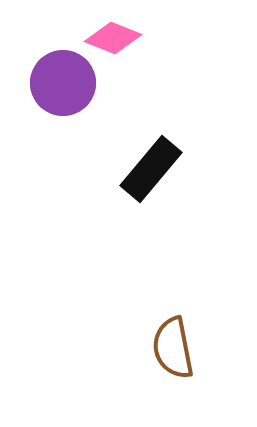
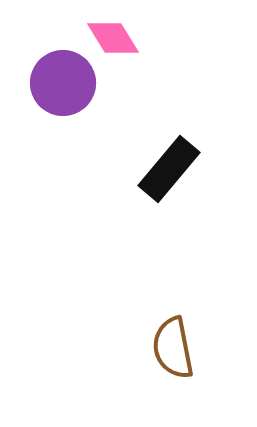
pink diamond: rotated 36 degrees clockwise
black rectangle: moved 18 px right
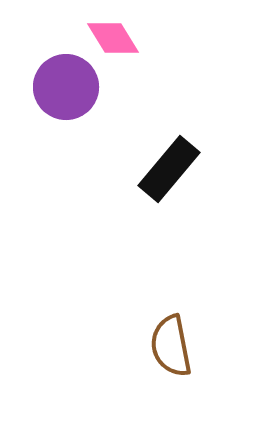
purple circle: moved 3 px right, 4 px down
brown semicircle: moved 2 px left, 2 px up
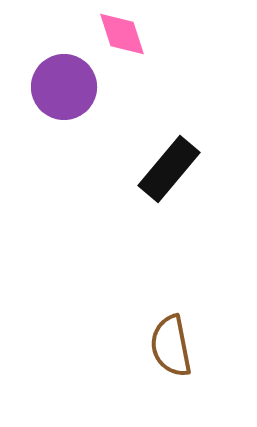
pink diamond: moved 9 px right, 4 px up; rotated 14 degrees clockwise
purple circle: moved 2 px left
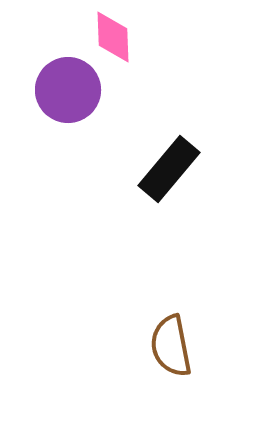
pink diamond: moved 9 px left, 3 px down; rotated 16 degrees clockwise
purple circle: moved 4 px right, 3 px down
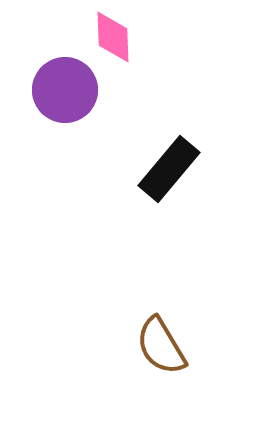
purple circle: moved 3 px left
brown semicircle: moved 10 px left; rotated 20 degrees counterclockwise
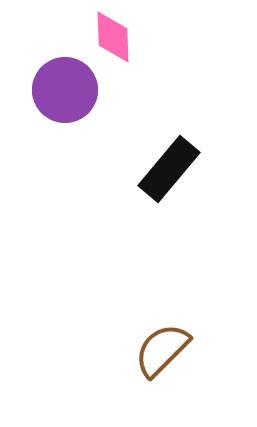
brown semicircle: moved 1 px right, 4 px down; rotated 76 degrees clockwise
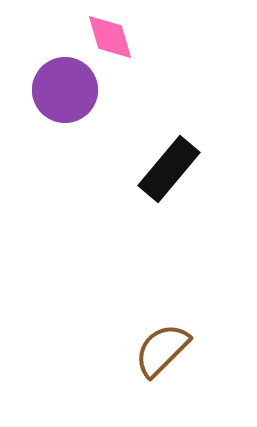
pink diamond: moved 3 px left; rotated 14 degrees counterclockwise
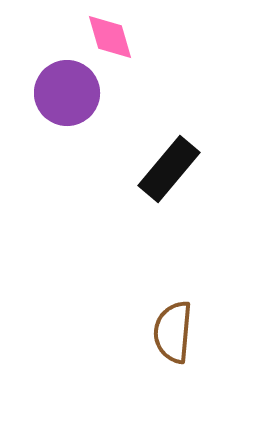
purple circle: moved 2 px right, 3 px down
brown semicircle: moved 11 px right, 18 px up; rotated 40 degrees counterclockwise
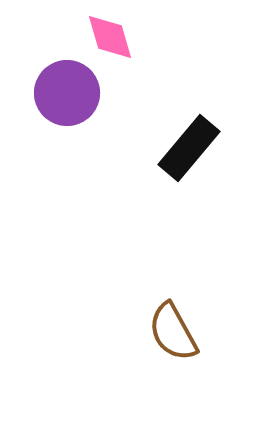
black rectangle: moved 20 px right, 21 px up
brown semicircle: rotated 34 degrees counterclockwise
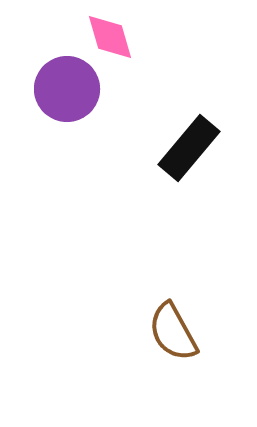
purple circle: moved 4 px up
